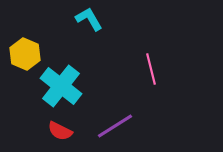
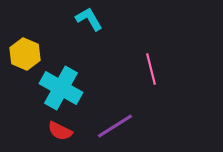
cyan cross: moved 2 px down; rotated 9 degrees counterclockwise
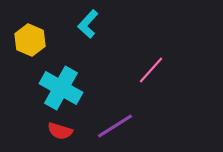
cyan L-shape: moved 1 px left, 5 px down; rotated 108 degrees counterclockwise
yellow hexagon: moved 5 px right, 14 px up
pink line: moved 1 px down; rotated 56 degrees clockwise
red semicircle: rotated 10 degrees counterclockwise
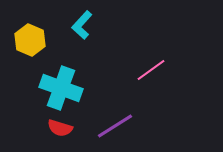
cyan L-shape: moved 6 px left, 1 px down
pink line: rotated 12 degrees clockwise
cyan cross: rotated 9 degrees counterclockwise
red semicircle: moved 3 px up
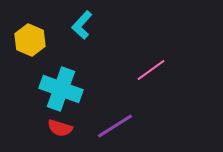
cyan cross: moved 1 px down
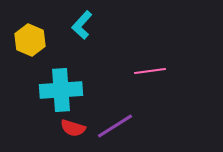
pink line: moved 1 px left, 1 px down; rotated 28 degrees clockwise
cyan cross: moved 1 px down; rotated 24 degrees counterclockwise
red semicircle: moved 13 px right
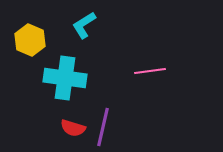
cyan L-shape: moved 2 px right; rotated 16 degrees clockwise
cyan cross: moved 4 px right, 12 px up; rotated 12 degrees clockwise
purple line: moved 12 px left, 1 px down; rotated 45 degrees counterclockwise
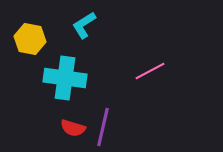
yellow hexagon: moved 1 px up; rotated 12 degrees counterclockwise
pink line: rotated 20 degrees counterclockwise
